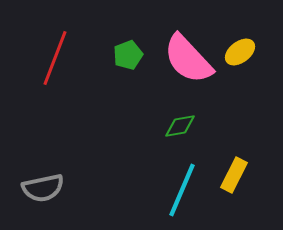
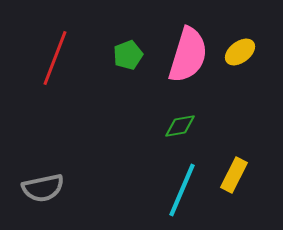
pink semicircle: moved 4 px up; rotated 120 degrees counterclockwise
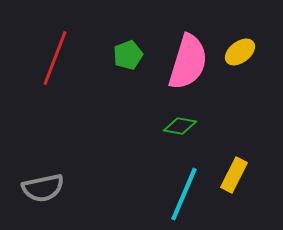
pink semicircle: moved 7 px down
green diamond: rotated 20 degrees clockwise
cyan line: moved 2 px right, 4 px down
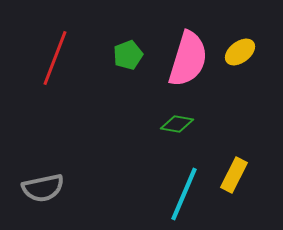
pink semicircle: moved 3 px up
green diamond: moved 3 px left, 2 px up
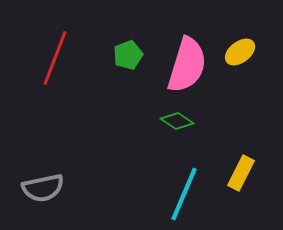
pink semicircle: moved 1 px left, 6 px down
green diamond: moved 3 px up; rotated 24 degrees clockwise
yellow rectangle: moved 7 px right, 2 px up
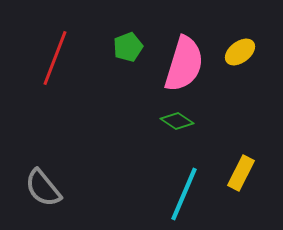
green pentagon: moved 8 px up
pink semicircle: moved 3 px left, 1 px up
gray semicircle: rotated 63 degrees clockwise
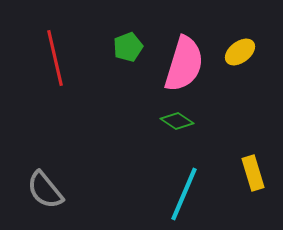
red line: rotated 34 degrees counterclockwise
yellow rectangle: moved 12 px right; rotated 44 degrees counterclockwise
gray semicircle: moved 2 px right, 2 px down
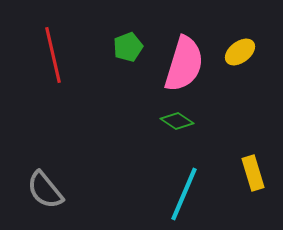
red line: moved 2 px left, 3 px up
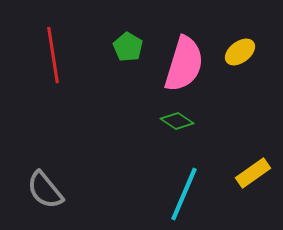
green pentagon: rotated 20 degrees counterclockwise
red line: rotated 4 degrees clockwise
yellow rectangle: rotated 72 degrees clockwise
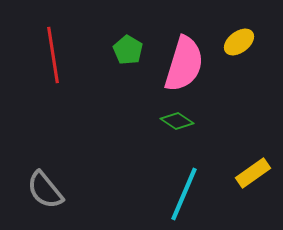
green pentagon: moved 3 px down
yellow ellipse: moved 1 px left, 10 px up
